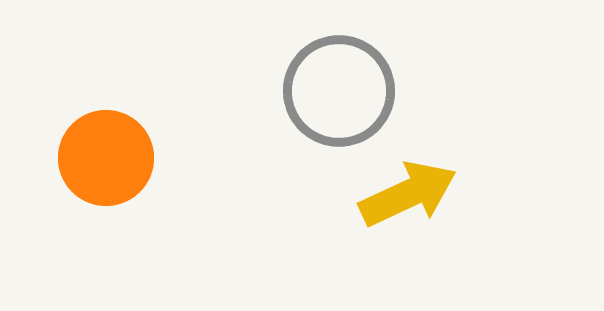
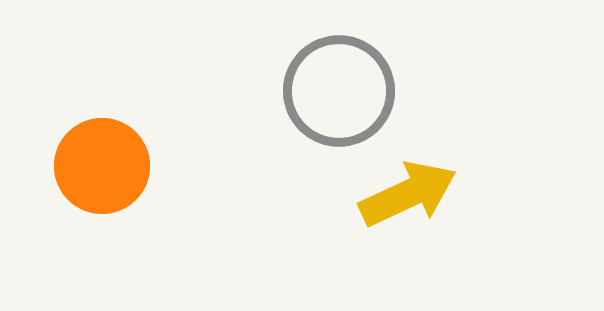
orange circle: moved 4 px left, 8 px down
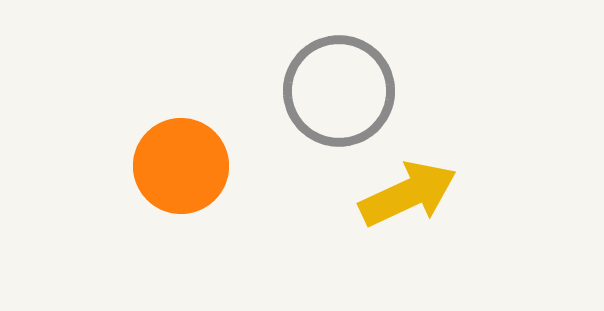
orange circle: moved 79 px right
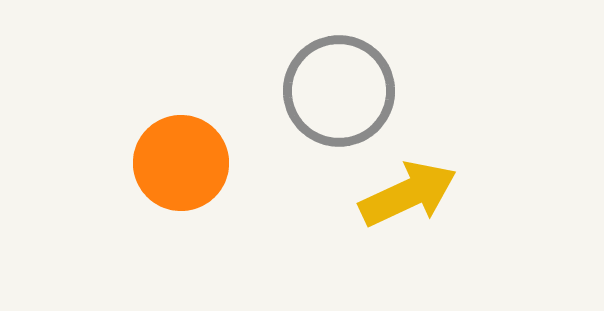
orange circle: moved 3 px up
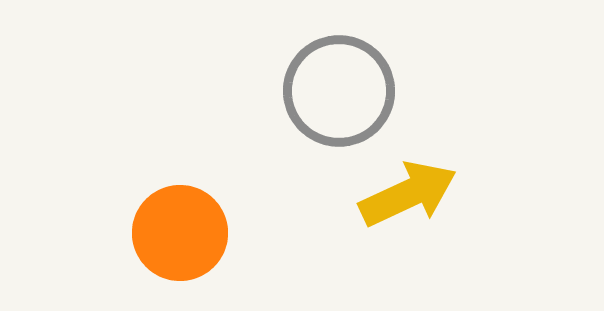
orange circle: moved 1 px left, 70 px down
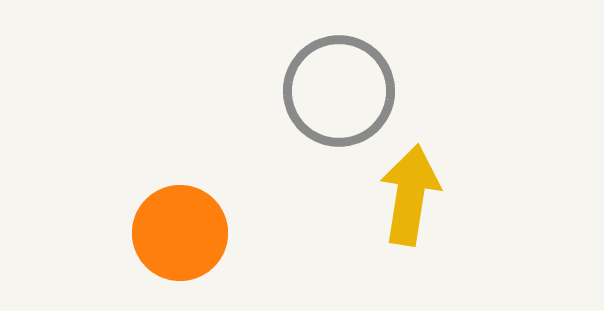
yellow arrow: moved 2 px right, 1 px down; rotated 56 degrees counterclockwise
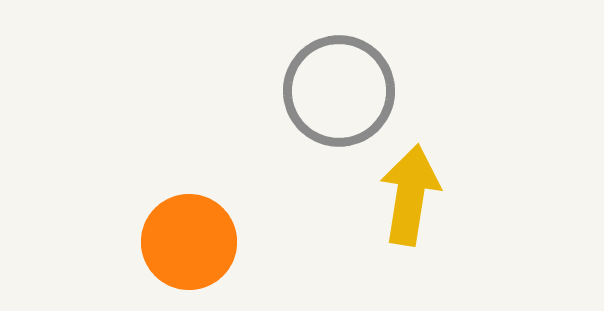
orange circle: moved 9 px right, 9 px down
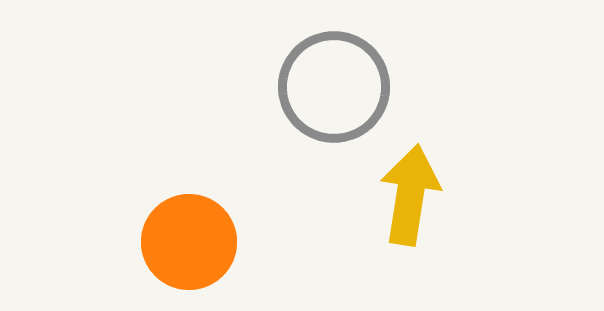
gray circle: moved 5 px left, 4 px up
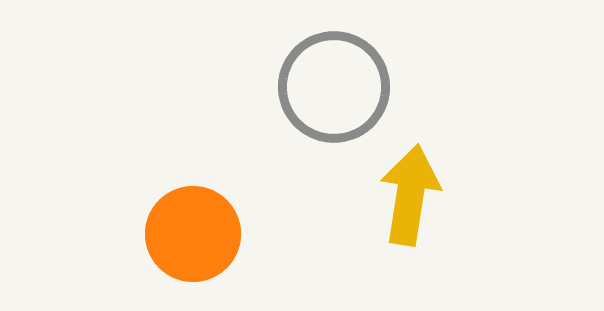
orange circle: moved 4 px right, 8 px up
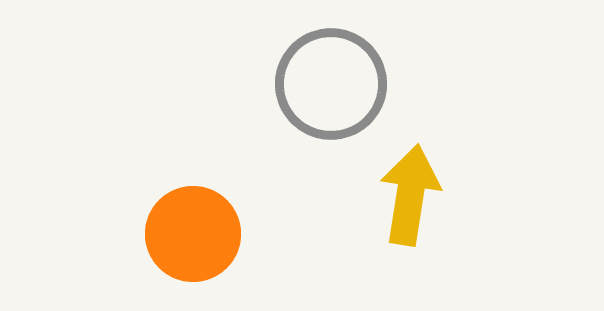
gray circle: moved 3 px left, 3 px up
